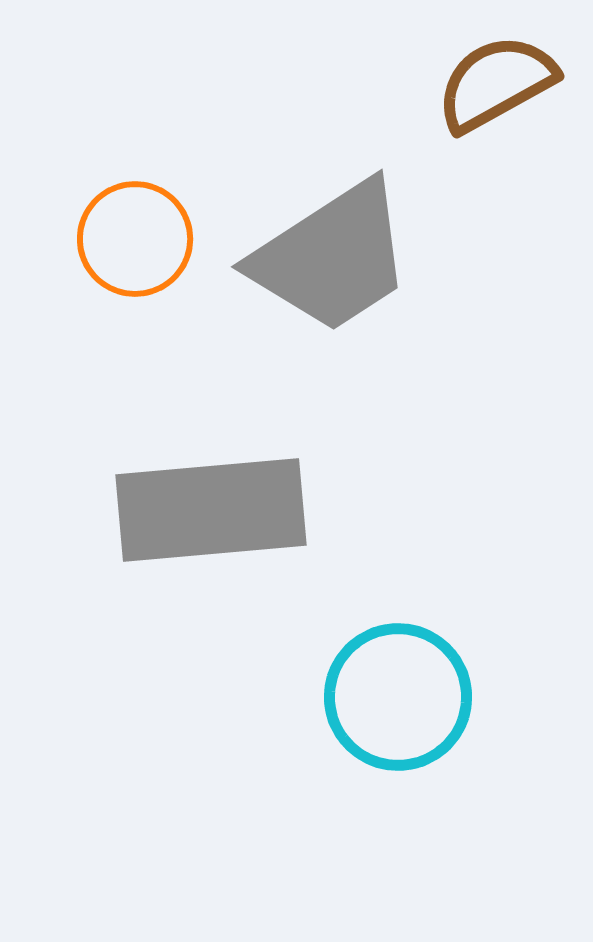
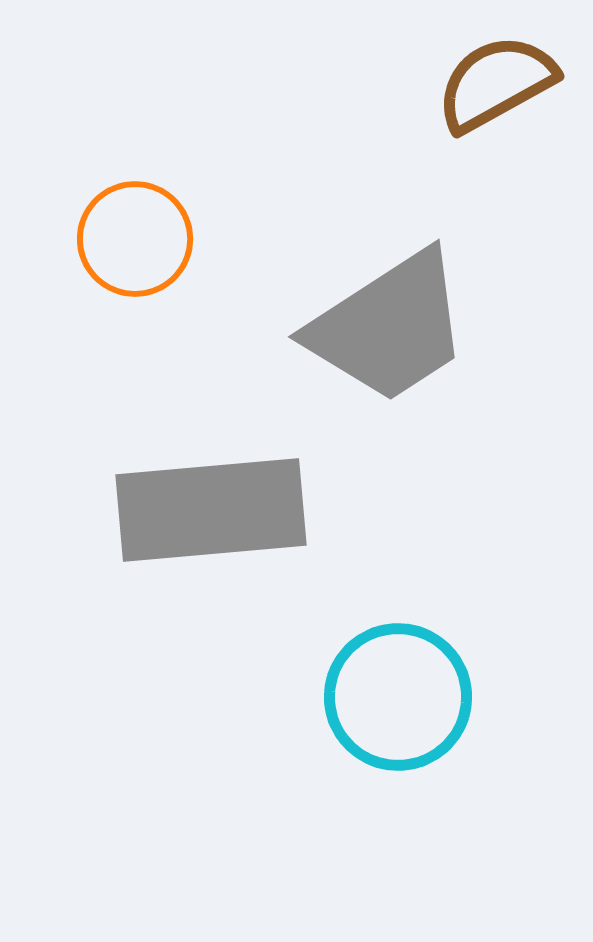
gray trapezoid: moved 57 px right, 70 px down
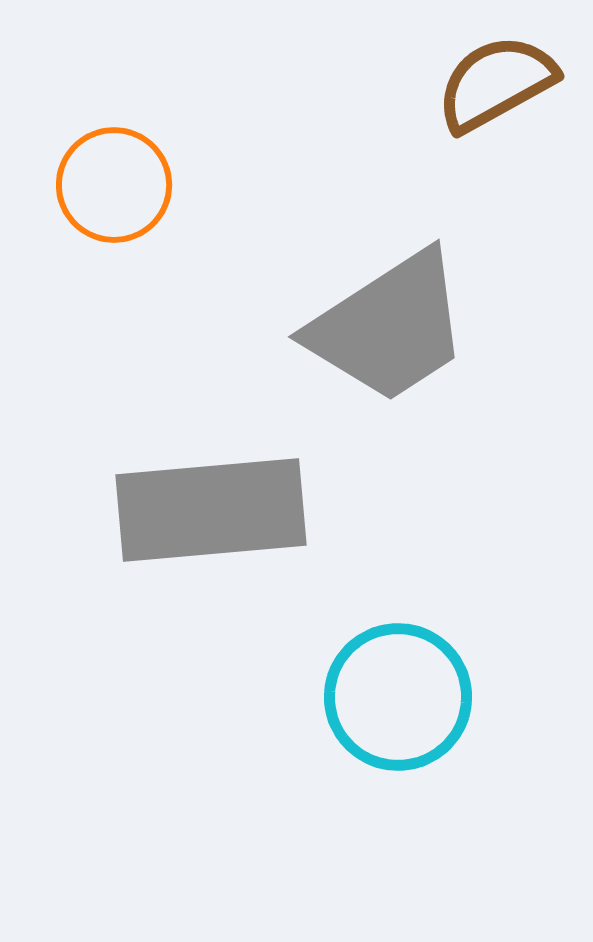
orange circle: moved 21 px left, 54 px up
